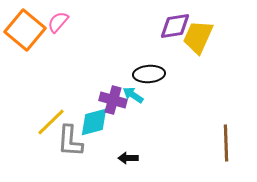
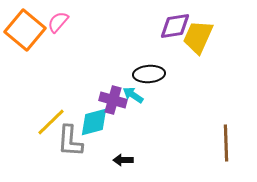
black arrow: moved 5 px left, 2 px down
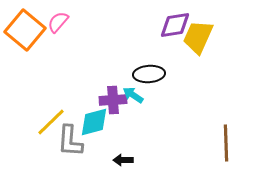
purple diamond: moved 1 px up
purple cross: rotated 20 degrees counterclockwise
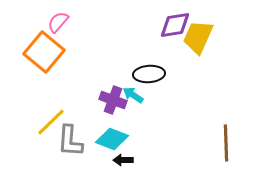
orange square: moved 19 px right, 22 px down
purple cross: rotated 24 degrees clockwise
cyan diamond: moved 18 px right, 17 px down; rotated 36 degrees clockwise
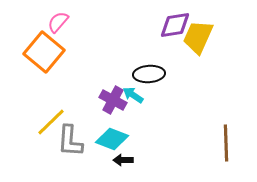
purple cross: rotated 8 degrees clockwise
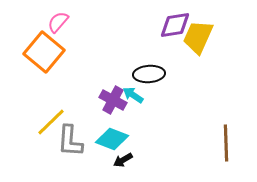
black arrow: rotated 30 degrees counterclockwise
